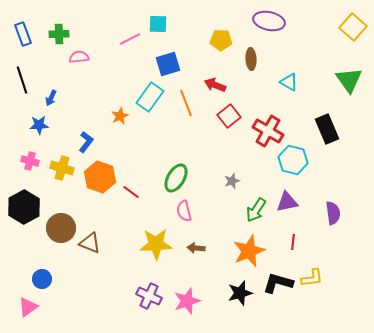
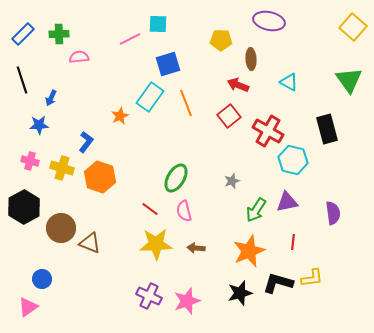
blue rectangle at (23, 34): rotated 65 degrees clockwise
red arrow at (215, 85): moved 23 px right
black rectangle at (327, 129): rotated 8 degrees clockwise
red line at (131, 192): moved 19 px right, 17 px down
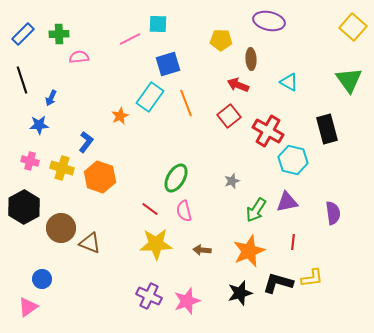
brown arrow at (196, 248): moved 6 px right, 2 px down
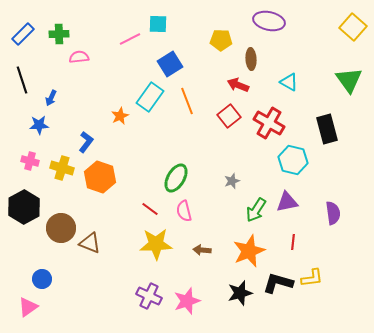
blue square at (168, 64): moved 2 px right; rotated 15 degrees counterclockwise
orange line at (186, 103): moved 1 px right, 2 px up
red cross at (268, 131): moved 1 px right, 8 px up
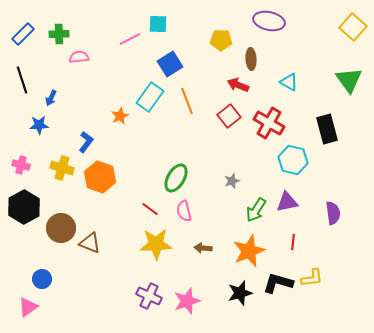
pink cross at (30, 161): moved 9 px left, 4 px down
brown arrow at (202, 250): moved 1 px right, 2 px up
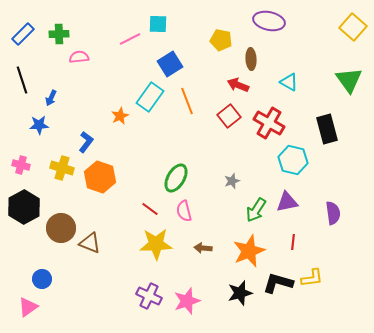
yellow pentagon at (221, 40): rotated 10 degrees clockwise
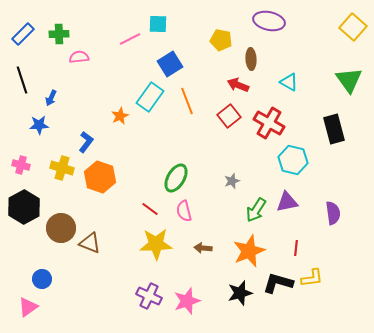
black rectangle at (327, 129): moved 7 px right
red line at (293, 242): moved 3 px right, 6 px down
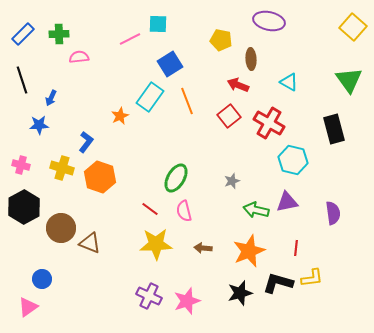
green arrow at (256, 210): rotated 70 degrees clockwise
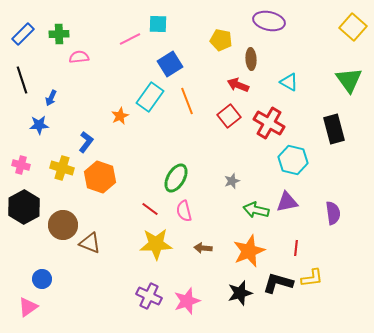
brown circle at (61, 228): moved 2 px right, 3 px up
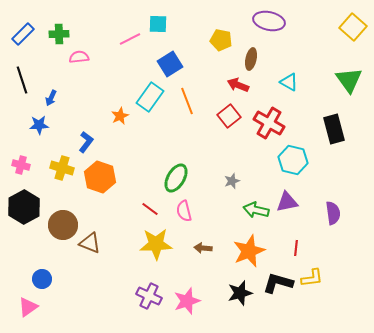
brown ellipse at (251, 59): rotated 15 degrees clockwise
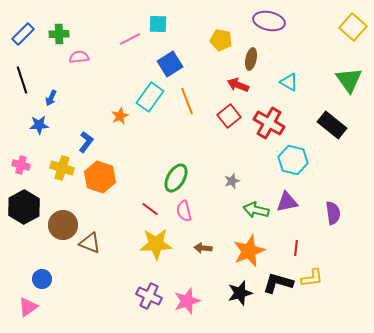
black rectangle at (334, 129): moved 2 px left, 4 px up; rotated 36 degrees counterclockwise
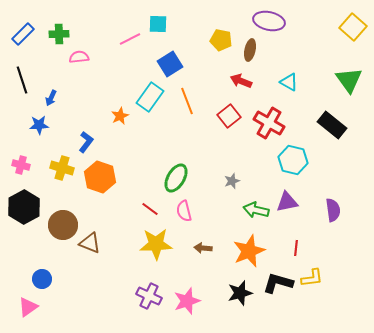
brown ellipse at (251, 59): moved 1 px left, 9 px up
red arrow at (238, 85): moved 3 px right, 4 px up
purple semicircle at (333, 213): moved 3 px up
